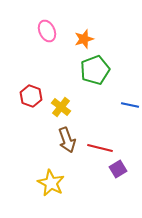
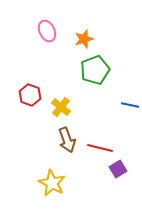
red hexagon: moved 1 px left, 1 px up
yellow star: moved 1 px right
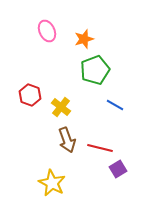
blue line: moved 15 px left; rotated 18 degrees clockwise
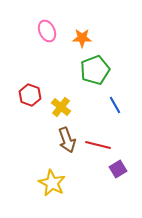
orange star: moved 2 px left, 1 px up; rotated 18 degrees clockwise
blue line: rotated 30 degrees clockwise
red line: moved 2 px left, 3 px up
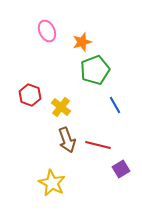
orange star: moved 4 px down; rotated 18 degrees counterclockwise
purple square: moved 3 px right
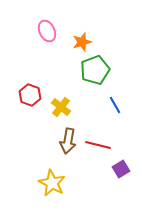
brown arrow: moved 1 px right, 1 px down; rotated 30 degrees clockwise
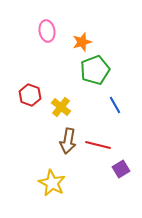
pink ellipse: rotated 15 degrees clockwise
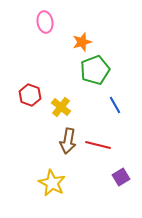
pink ellipse: moved 2 px left, 9 px up
purple square: moved 8 px down
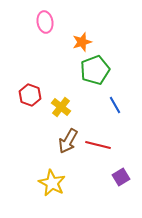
brown arrow: rotated 20 degrees clockwise
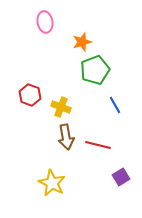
yellow cross: rotated 18 degrees counterclockwise
brown arrow: moved 2 px left, 4 px up; rotated 40 degrees counterclockwise
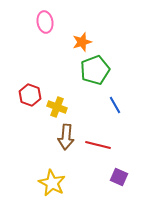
yellow cross: moved 4 px left
brown arrow: rotated 15 degrees clockwise
purple square: moved 2 px left; rotated 36 degrees counterclockwise
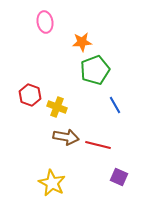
orange star: rotated 12 degrees clockwise
brown arrow: rotated 85 degrees counterclockwise
